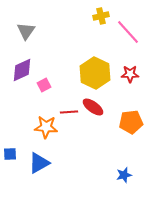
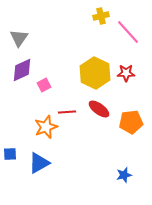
gray triangle: moved 7 px left, 7 px down
red star: moved 4 px left, 1 px up
red ellipse: moved 6 px right, 2 px down
red line: moved 2 px left
orange star: rotated 25 degrees counterclockwise
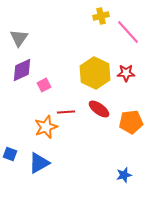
red line: moved 1 px left
blue square: rotated 24 degrees clockwise
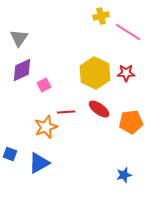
pink line: rotated 16 degrees counterclockwise
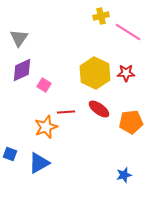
pink square: rotated 32 degrees counterclockwise
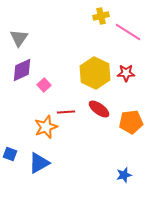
pink square: rotated 16 degrees clockwise
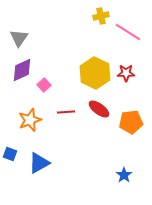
orange star: moved 16 px left, 7 px up
blue star: rotated 21 degrees counterclockwise
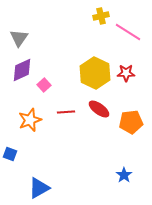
blue triangle: moved 25 px down
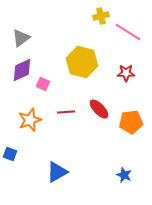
gray triangle: moved 2 px right; rotated 18 degrees clockwise
yellow hexagon: moved 13 px left, 11 px up; rotated 12 degrees counterclockwise
pink square: moved 1 px left, 1 px up; rotated 24 degrees counterclockwise
red ellipse: rotated 10 degrees clockwise
blue star: rotated 14 degrees counterclockwise
blue triangle: moved 18 px right, 16 px up
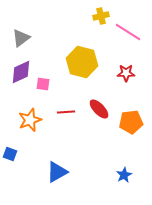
purple diamond: moved 1 px left, 2 px down
pink square: rotated 16 degrees counterclockwise
blue star: rotated 21 degrees clockwise
